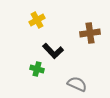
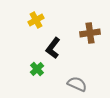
yellow cross: moved 1 px left
black L-shape: moved 3 px up; rotated 80 degrees clockwise
green cross: rotated 32 degrees clockwise
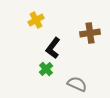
green cross: moved 9 px right
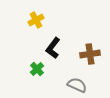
brown cross: moved 21 px down
green cross: moved 9 px left
gray semicircle: moved 1 px down
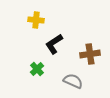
yellow cross: rotated 35 degrees clockwise
black L-shape: moved 1 px right, 4 px up; rotated 20 degrees clockwise
gray semicircle: moved 4 px left, 4 px up
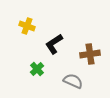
yellow cross: moved 9 px left, 6 px down; rotated 14 degrees clockwise
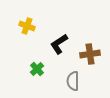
black L-shape: moved 5 px right
gray semicircle: rotated 114 degrees counterclockwise
